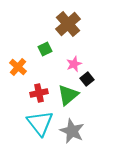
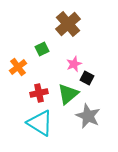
green square: moved 3 px left
orange cross: rotated 12 degrees clockwise
black square: moved 1 px up; rotated 24 degrees counterclockwise
green triangle: moved 1 px up
cyan triangle: rotated 20 degrees counterclockwise
gray star: moved 16 px right, 15 px up
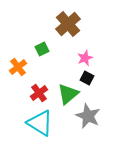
pink star: moved 11 px right, 6 px up
red cross: rotated 24 degrees counterclockwise
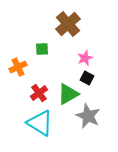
green square: rotated 24 degrees clockwise
orange cross: rotated 12 degrees clockwise
green triangle: rotated 10 degrees clockwise
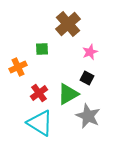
pink star: moved 5 px right, 6 px up
